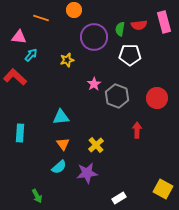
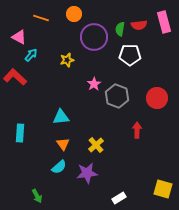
orange circle: moved 4 px down
pink triangle: rotated 21 degrees clockwise
yellow square: rotated 12 degrees counterclockwise
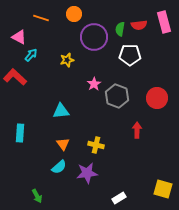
cyan triangle: moved 6 px up
yellow cross: rotated 35 degrees counterclockwise
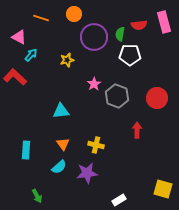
green semicircle: moved 5 px down
cyan rectangle: moved 6 px right, 17 px down
white rectangle: moved 2 px down
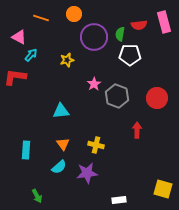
red L-shape: rotated 35 degrees counterclockwise
white rectangle: rotated 24 degrees clockwise
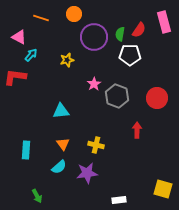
red semicircle: moved 5 px down; rotated 49 degrees counterclockwise
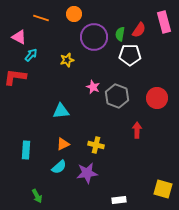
pink star: moved 1 px left, 3 px down; rotated 16 degrees counterclockwise
orange triangle: rotated 40 degrees clockwise
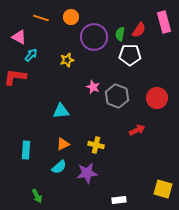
orange circle: moved 3 px left, 3 px down
red arrow: rotated 63 degrees clockwise
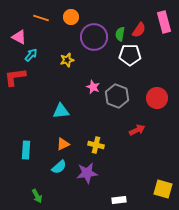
red L-shape: rotated 15 degrees counterclockwise
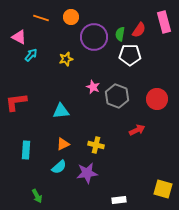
yellow star: moved 1 px left, 1 px up
red L-shape: moved 1 px right, 25 px down
red circle: moved 1 px down
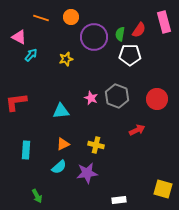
pink star: moved 2 px left, 11 px down
